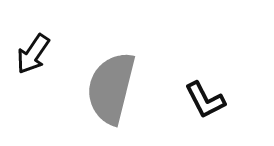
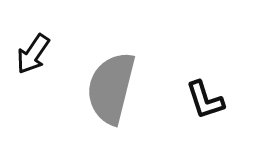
black L-shape: rotated 9 degrees clockwise
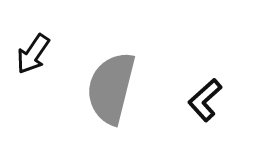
black L-shape: rotated 66 degrees clockwise
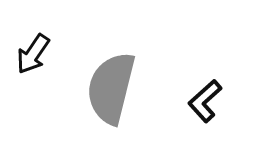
black L-shape: moved 1 px down
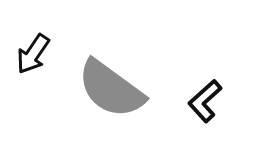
gray semicircle: moved 1 px down; rotated 68 degrees counterclockwise
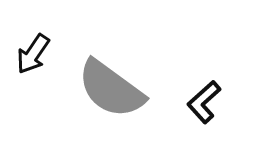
black L-shape: moved 1 px left, 1 px down
